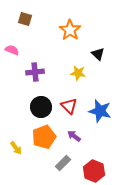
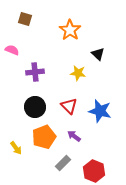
black circle: moved 6 px left
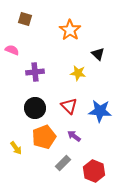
black circle: moved 1 px down
blue star: rotated 10 degrees counterclockwise
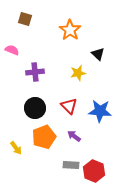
yellow star: rotated 21 degrees counterclockwise
gray rectangle: moved 8 px right, 2 px down; rotated 49 degrees clockwise
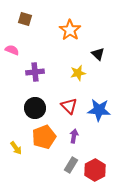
blue star: moved 1 px left, 1 px up
purple arrow: rotated 64 degrees clockwise
gray rectangle: rotated 63 degrees counterclockwise
red hexagon: moved 1 px right, 1 px up; rotated 10 degrees clockwise
